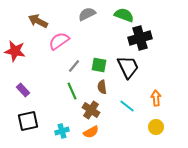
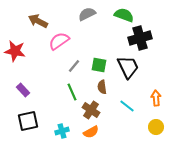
green line: moved 1 px down
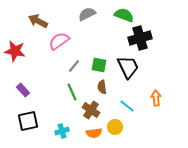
yellow circle: moved 41 px left
orange semicircle: moved 3 px right, 1 px down; rotated 21 degrees clockwise
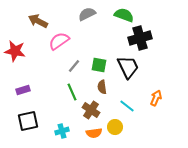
purple rectangle: rotated 64 degrees counterclockwise
orange arrow: rotated 28 degrees clockwise
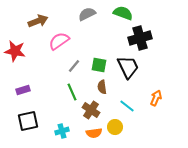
green semicircle: moved 1 px left, 2 px up
brown arrow: rotated 132 degrees clockwise
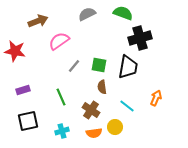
black trapezoid: rotated 35 degrees clockwise
green line: moved 11 px left, 5 px down
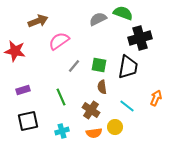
gray semicircle: moved 11 px right, 5 px down
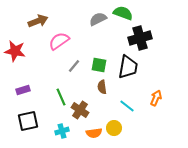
brown cross: moved 11 px left
yellow circle: moved 1 px left, 1 px down
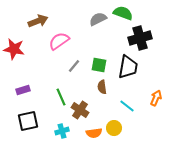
red star: moved 1 px left, 2 px up
